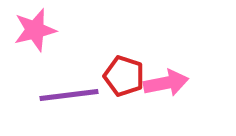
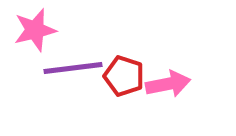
pink arrow: moved 2 px right, 1 px down
purple line: moved 4 px right, 27 px up
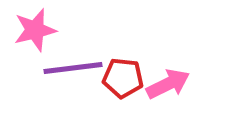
red pentagon: moved 1 px left, 2 px down; rotated 12 degrees counterclockwise
pink arrow: rotated 15 degrees counterclockwise
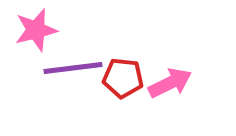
pink star: moved 1 px right
pink arrow: moved 2 px right, 1 px up
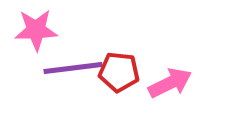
pink star: rotated 12 degrees clockwise
red pentagon: moved 4 px left, 6 px up
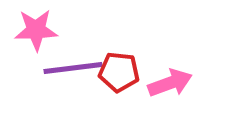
pink arrow: rotated 6 degrees clockwise
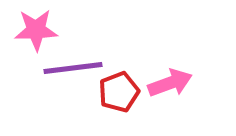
red pentagon: moved 20 px down; rotated 27 degrees counterclockwise
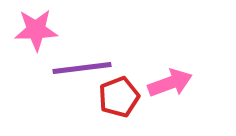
purple line: moved 9 px right
red pentagon: moved 5 px down
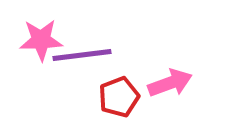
pink star: moved 5 px right, 10 px down
purple line: moved 13 px up
